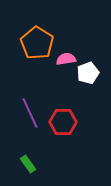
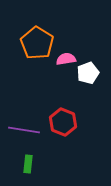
purple line: moved 6 px left, 17 px down; rotated 56 degrees counterclockwise
red hexagon: rotated 20 degrees clockwise
green rectangle: rotated 42 degrees clockwise
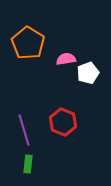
orange pentagon: moved 9 px left
purple line: rotated 64 degrees clockwise
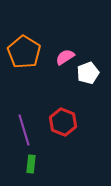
orange pentagon: moved 4 px left, 9 px down
pink semicircle: moved 1 px left, 2 px up; rotated 24 degrees counterclockwise
green rectangle: moved 3 px right
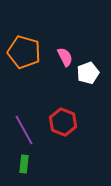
orange pentagon: rotated 16 degrees counterclockwise
pink semicircle: rotated 96 degrees clockwise
purple line: rotated 12 degrees counterclockwise
green rectangle: moved 7 px left
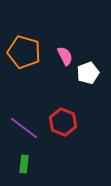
pink semicircle: moved 1 px up
purple line: moved 2 px up; rotated 24 degrees counterclockwise
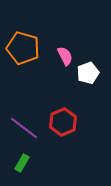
orange pentagon: moved 1 px left, 4 px up
red hexagon: rotated 16 degrees clockwise
green rectangle: moved 2 px left, 1 px up; rotated 24 degrees clockwise
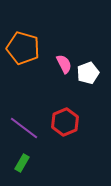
pink semicircle: moved 1 px left, 8 px down
red hexagon: moved 2 px right
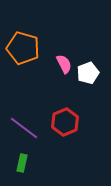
green rectangle: rotated 18 degrees counterclockwise
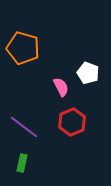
pink semicircle: moved 3 px left, 23 px down
white pentagon: rotated 30 degrees counterclockwise
red hexagon: moved 7 px right
purple line: moved 1 px up
